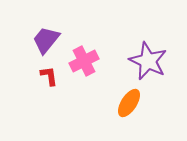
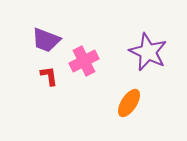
purple trapezoid: rotated 108 degrees counterclockwise
purple star: moved 9 px up
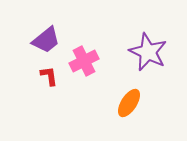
purple trapezoid: rotated 60 degrees counterclockwise
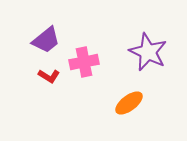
pink cross: moved 1 px down; rotated 16 degrees clockwise
red L-shape: rotated 130 degrees clockwise
orange ellipse: rotated 20 degrees clockwise
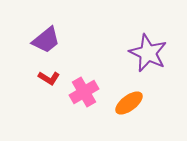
purple star: moved 1 px down
pink cross: moved 30 px down; rotated 20 degrees counterclockwise
red L-shape: moved 2 px down
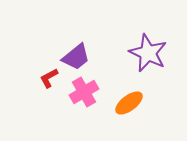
purple trapezoid: moved 30 px right, 17 px down
red L-shape: rotated 120 degrees clockwise
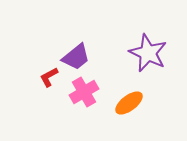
red L-shape: moved 1 px up
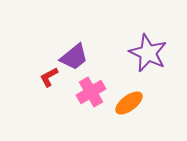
purple trapezoid: moved 2 px left
pink cross: moved 7 px right
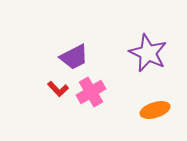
purple trapezoid: rotated 12 degrees clockwise
red L-shape: moved 9 px right, 12 px down; rotated 105 degrees counterclockwise
orange ellipse: moved 26 px right, 7 px down; rotated 20 degrees clockwise
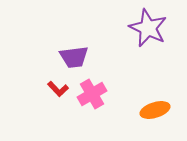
purple star: moved 25 px up
purple trapezoid: rotated 20 degrees clockwise
pink cross: moved 1 px right, 2 px down
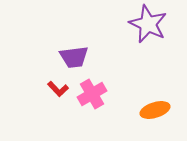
purple star: moved 4 px up
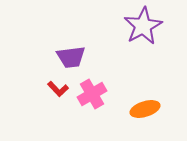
purple star: moved 5 px left, 2 px down; rotated 18 degrees clockwise
purple trapezoid: moved 3 px left
orange ellipse: moved 10 px left, 1 px up
